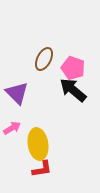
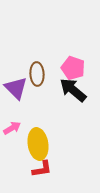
brown ellipse: moved 7 px left, 15 px down; rotated 30 degrees counterclockwise
purple triangle: moved 1 px left, 5 px up
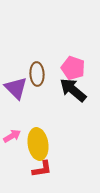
pink arrow: moved 8 px down
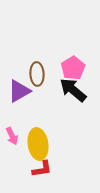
pink pentagon: rotated 20 degrees clockwise
purple triangle: moved 3 px right, 3 px down; rotated 45 degrees clockwise
pink arrow: rotated 96 degrees clockwise
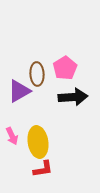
pink pentagon: moved 8 px left
black arrow: moved 7 px down; rotated 136 degrees clockwise
yellow ellipse: moved 2 px up
red L-shape: moved 1 px right
